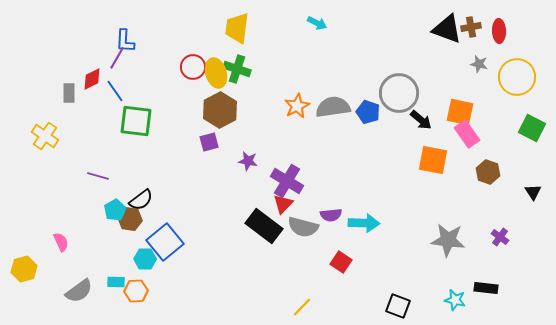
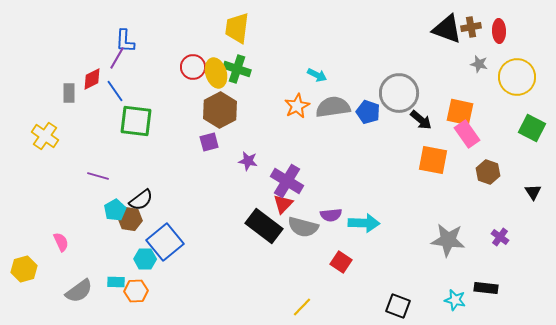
cyan arrow at (317, 23): moved 52 px down
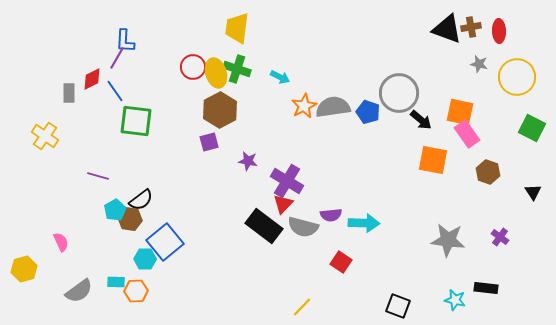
cyan arrow at (317, 75): moved 37 px left, 2 px down
orange star at (297, 106): moved 7 px right
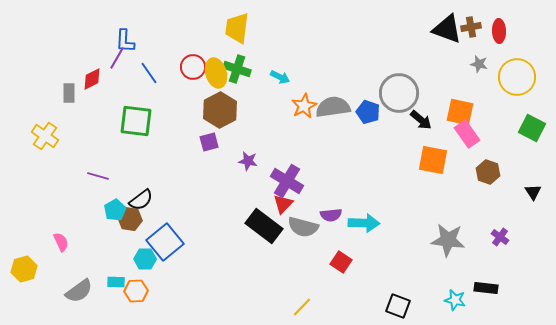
blue line at (115, 91): moved 34 px right, 18 px up
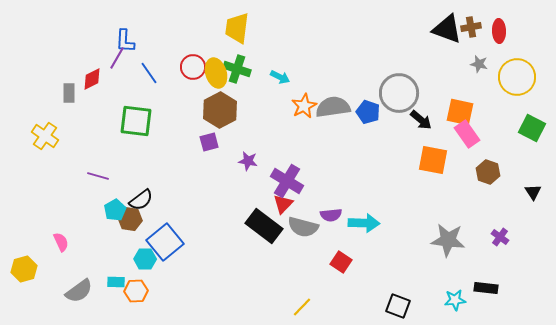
cyan star at (455, 300): rotated 20 degrees counterclockwise
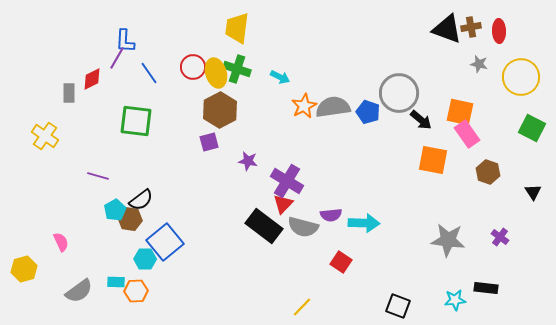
yellow circle at (517, 77): moved 4 px right
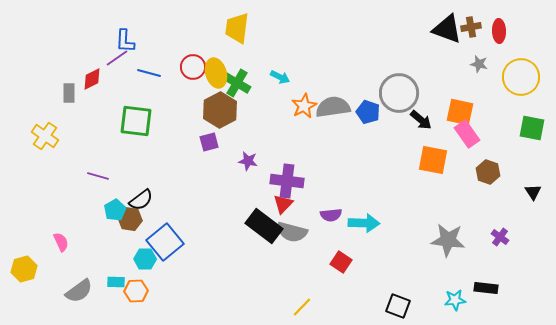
purple line at (117, 58): rotated 25 degrees clockwise
green cross at (237, 69): moved 14 px down; rotated 12 degrees clockwise
blue line at (149, 73): rotated 40 degrees counterclockwise
green square at (532, 128): rotated 16 degrees counterclockwise
purple cross at (287, 181): rotated 24 degrees counterclockwise
gray semicircle at (303, 227): moved 11 px left, 5 px down
